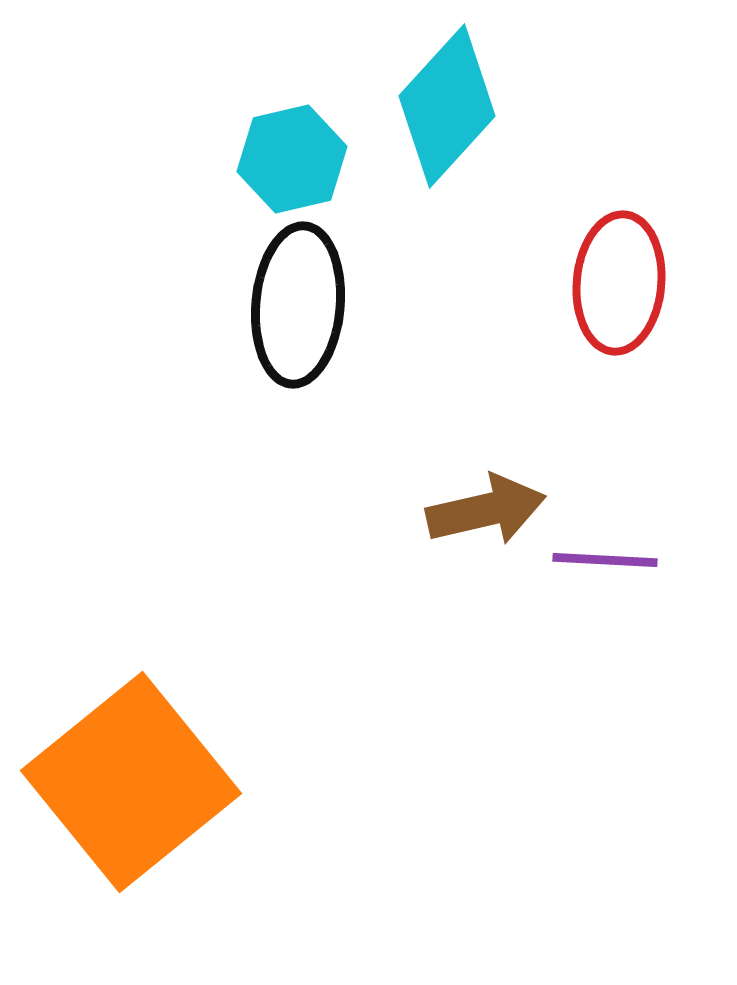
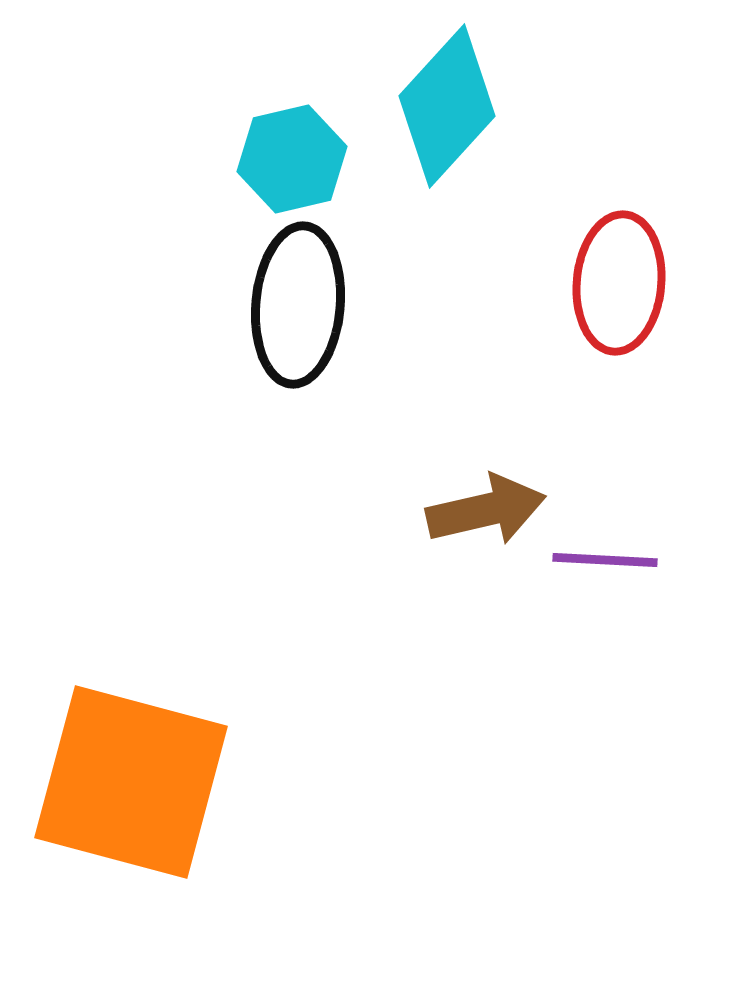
orange square: rotated 36 degrees counterclockwise
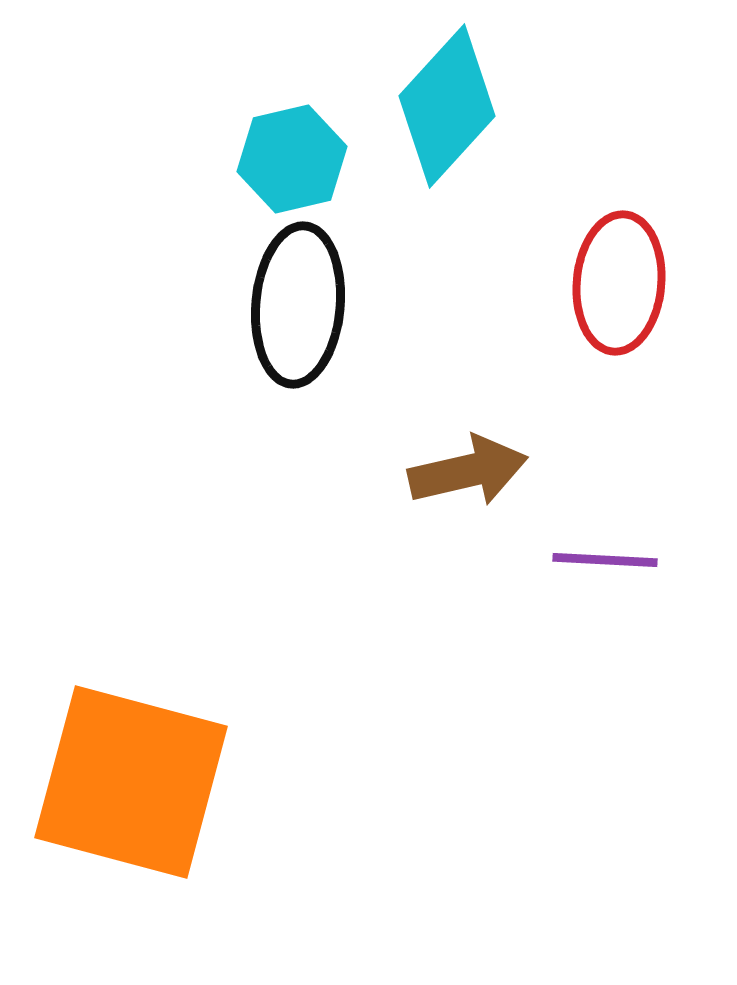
brown arrow: moved 18 px left, 39 px up
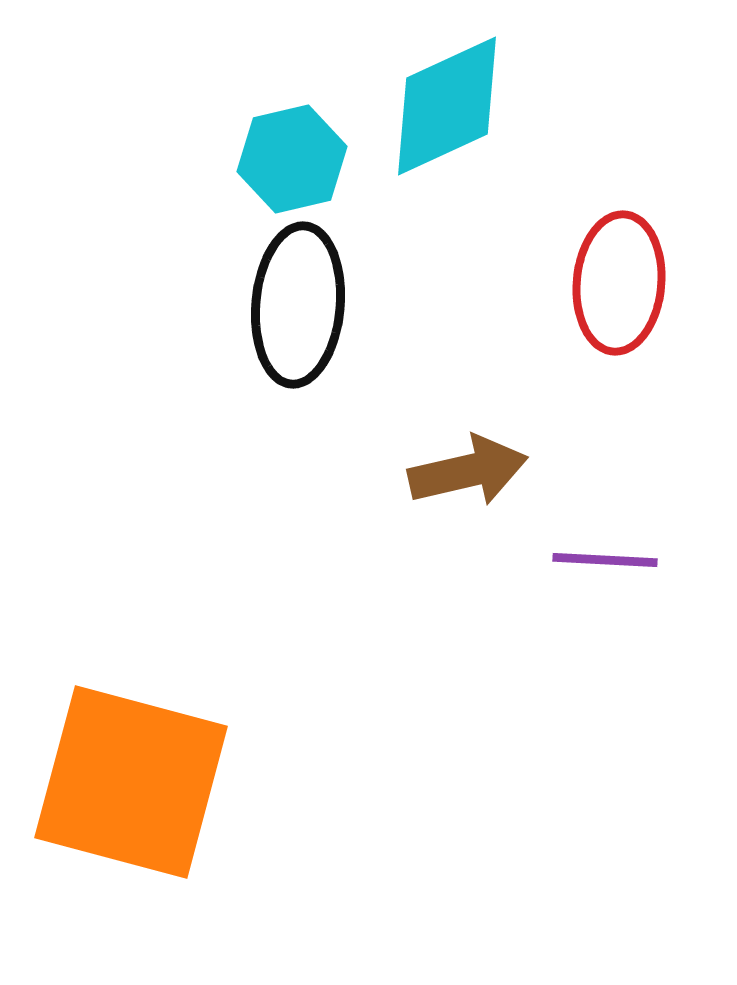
cyan diamond: rotated 23 degrees clockwise
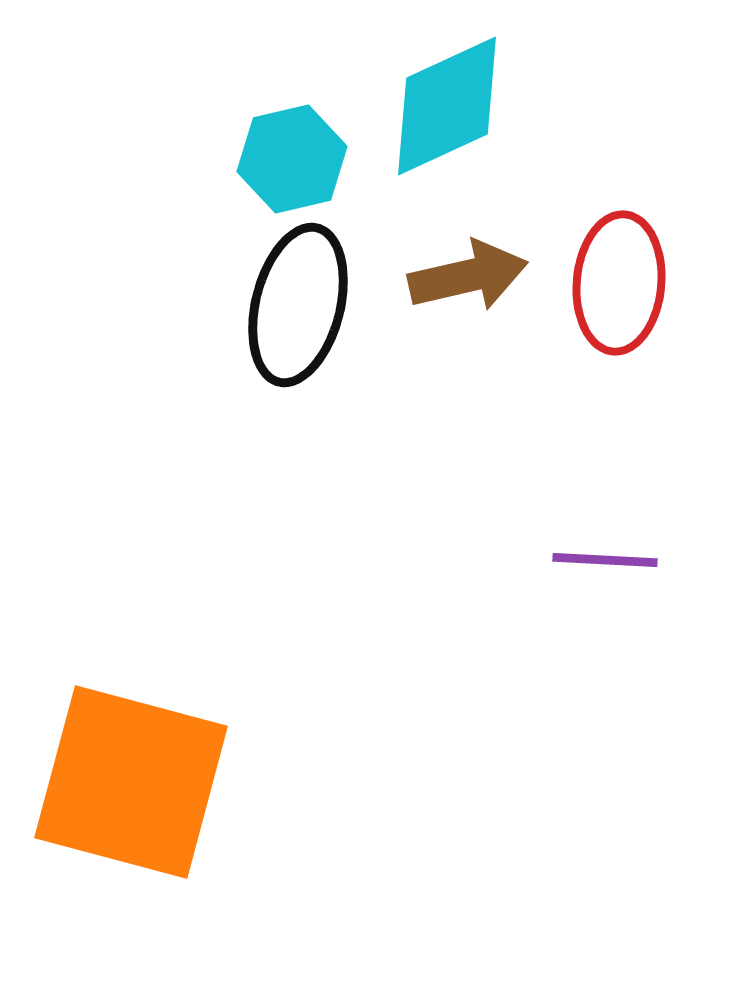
black ellipse: rotated 9 degrees clockwise
brown arrow: moved 195 px up
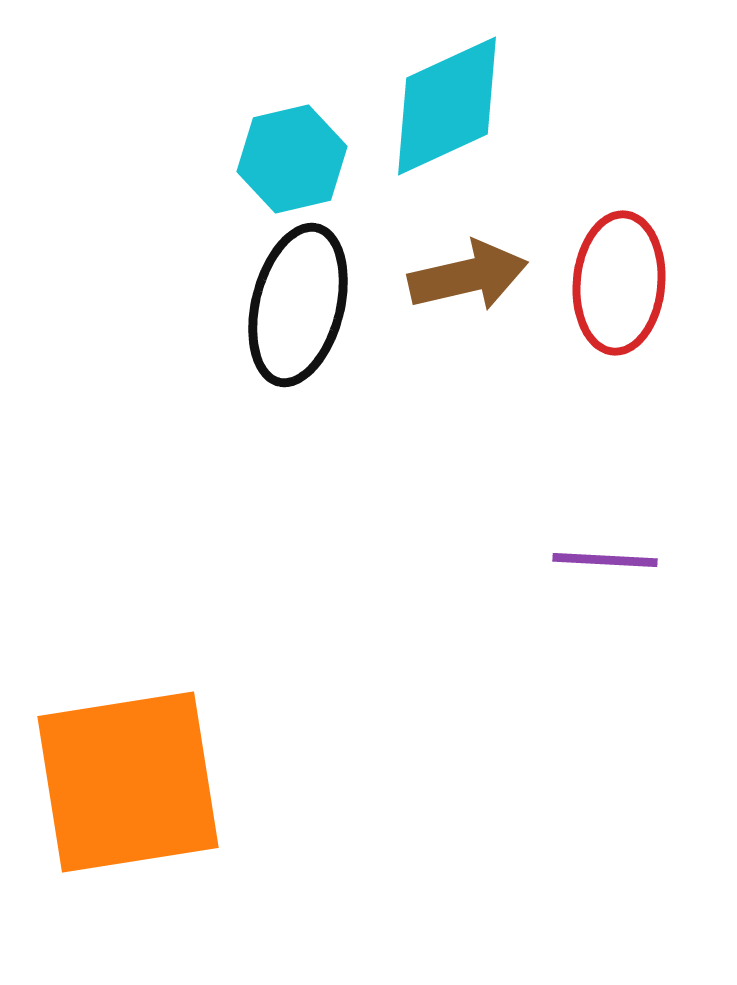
orange square: moved 3 px left; rotated 24 degrees counterclockwise
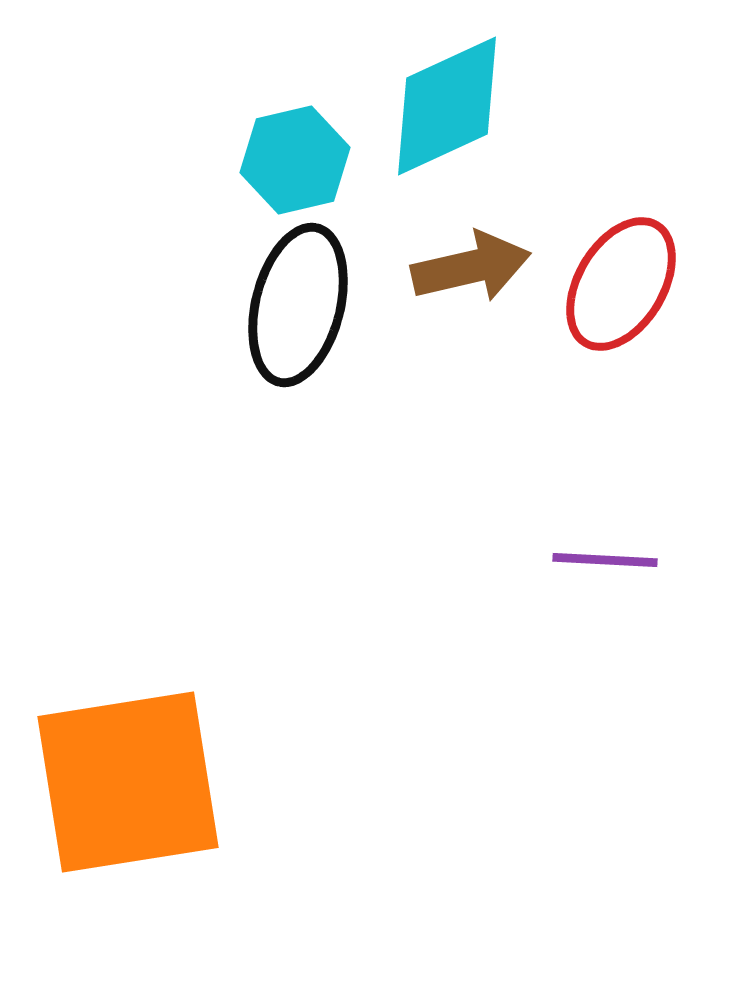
cyan hexagon: moved 3 px right, 1 px down
brown arrow: moved 3 px right, 9 px up
red ellipse: moved 2 px right, 1 px down; rotated 26 degrees clockwise
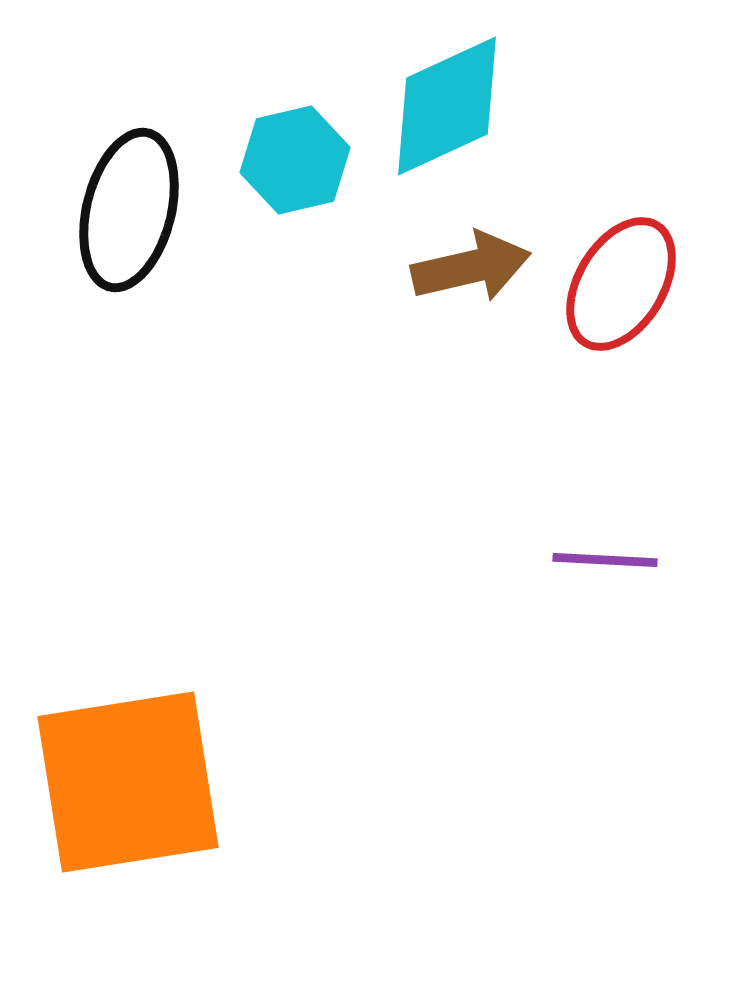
black ellipse: moved 169 px left, 95 px up
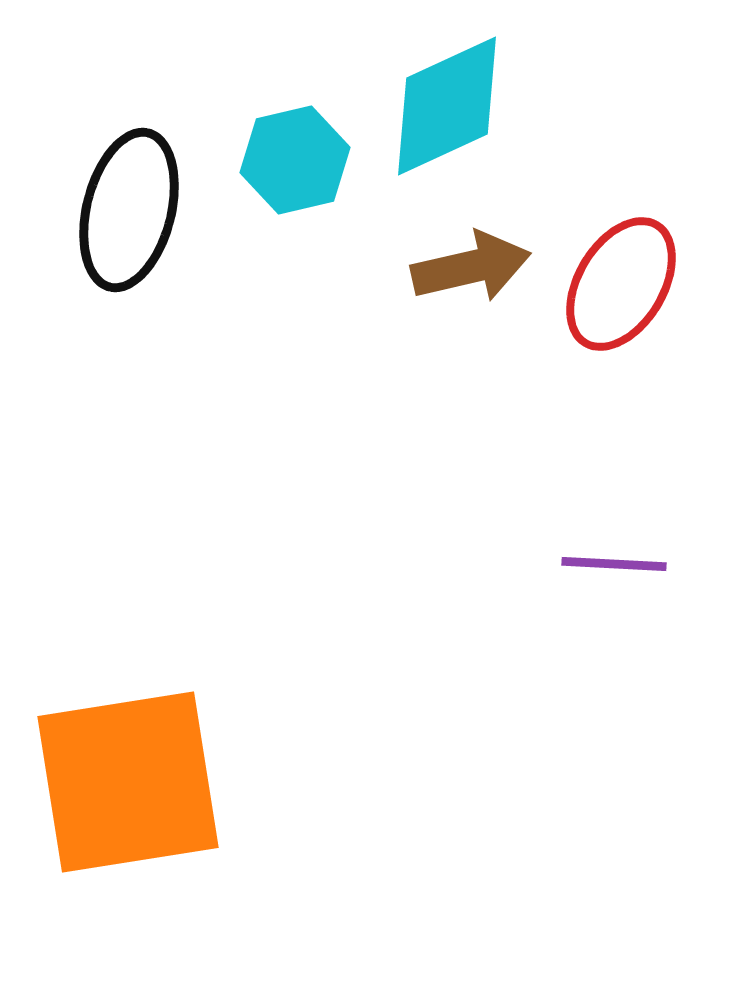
purple line: moved 9 px right, 4 px down
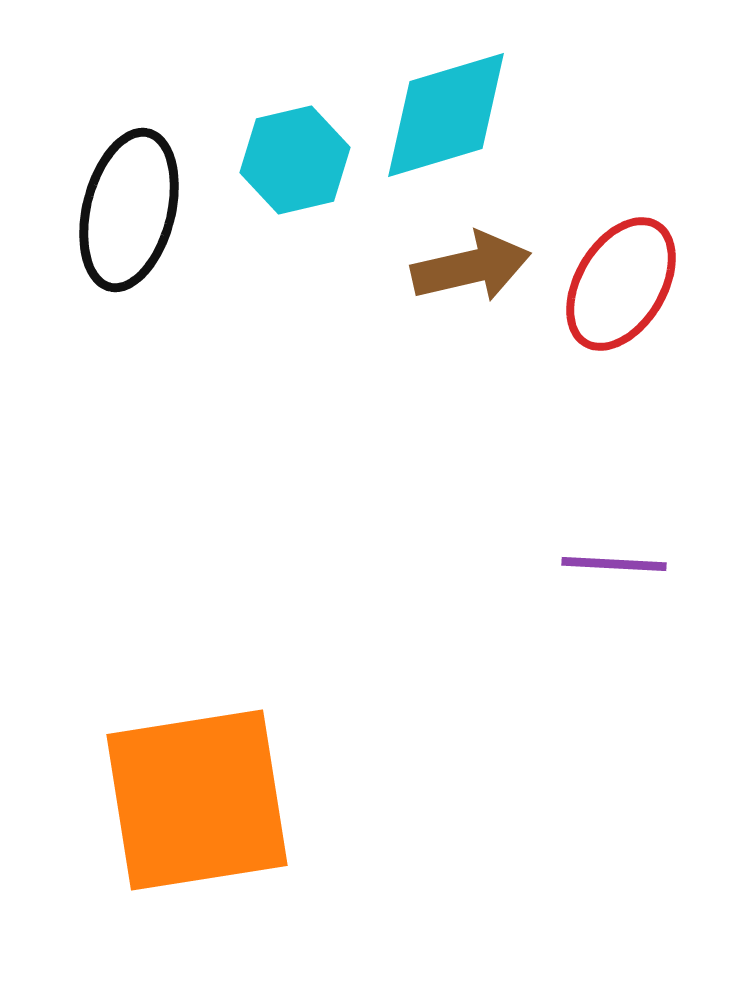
cyan diamond: moved 1 px left, 9 px down; rotated 8 degrees clockwise
orange square: moved 69 px right, 18 px down
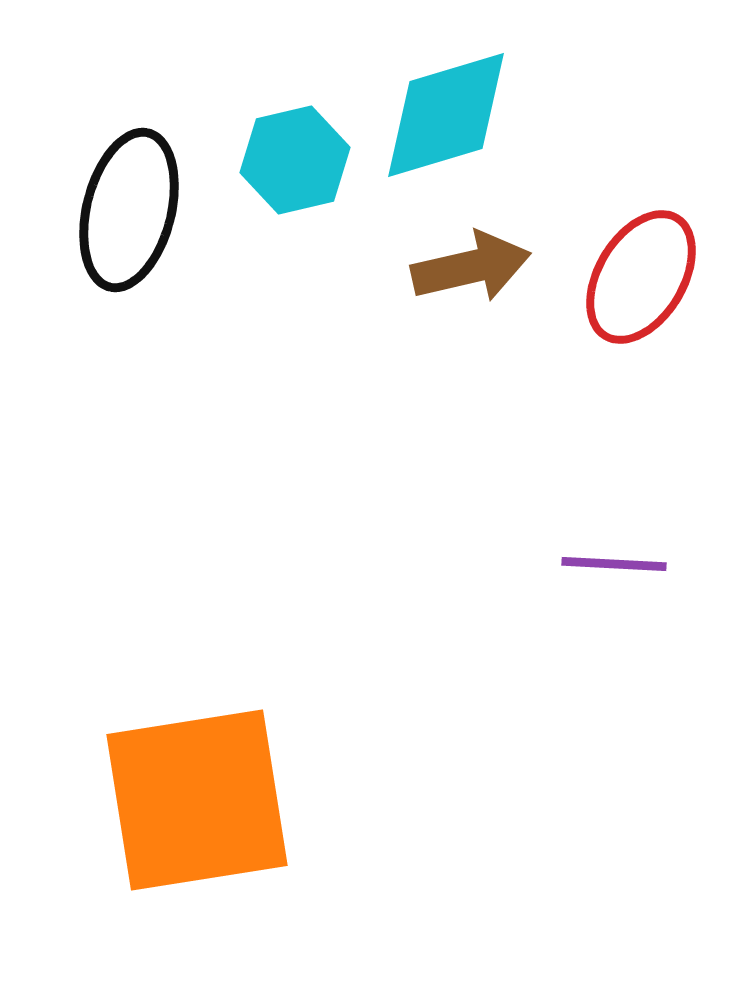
red ellipse: moved 20 px right, 7 px up
